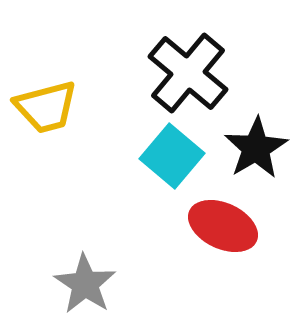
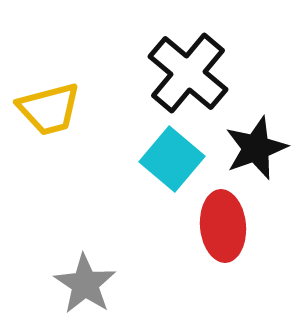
yellow trapezoid: moved 3 px right, 2 px down
black star: rotated 10 degrees clockwise
cyan square: moved 3 px down
red ellipse: rotated 60 degrees clockwise
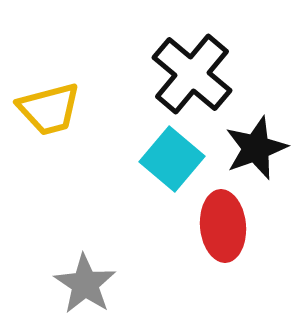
black cross: moved 4 px right, 1 px down
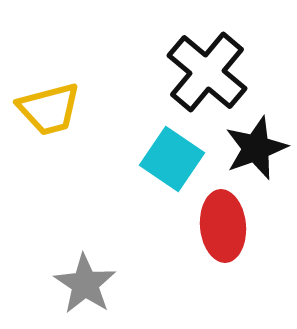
black cross: moved 15 px right, 2 px up
cyan square: rotated 6 degrees counterclockwise
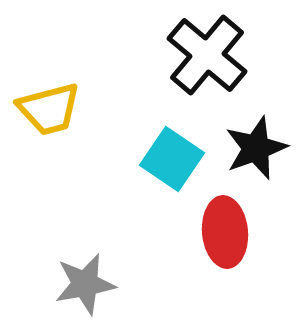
black cross: moved 17 px up
red ellipse: moved 2 px right, 6 px down
gray star: rotated 28 degrees clockwise
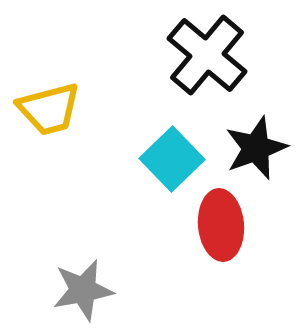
cyan square: rotated 12 degrees clockwise
red ellipse: moved 4 px left, 7 px up
gray star: moved 2 px left, 6 px down
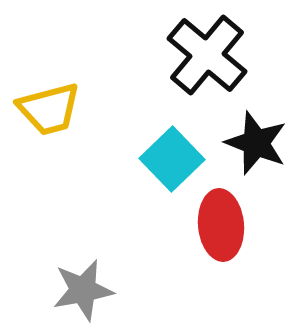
black star: moved 5 px up; rotated 30 degrees counterclockwise
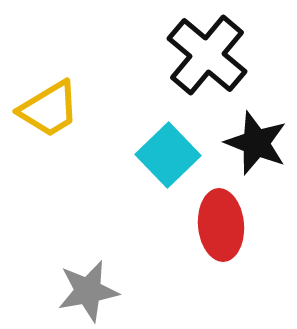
yellow trapezoid: rotated 16 degrees counterclockwise
cyan square: moved 4 px left, 4 px up
gray star: moved 5 px right, 1 px down
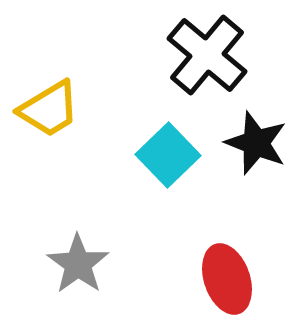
red ellipse: moved 6 px right, 54 px down; rotated 14 degrees counterclockwise
gray star: moved 10 px left, 27 px up; rotated 26 degrees counterclockwise
